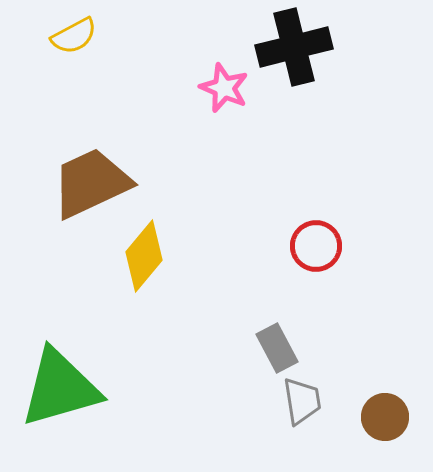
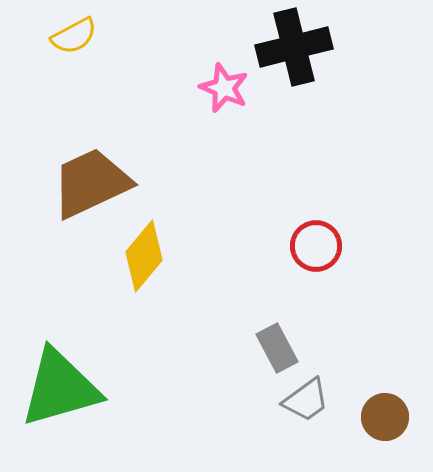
gray trapezoid: moved 4 px right, 1 px up; rotated 63 degrees clockwise
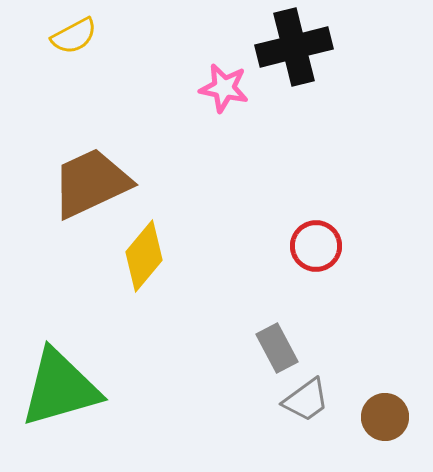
pink star: rotated 12 degrees counterclockwise
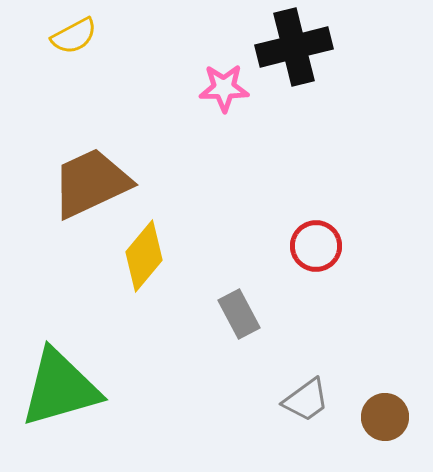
pink star: rotated 12 degrees counterclockwise
gray rectangle: moved 38 px left, 34 px up
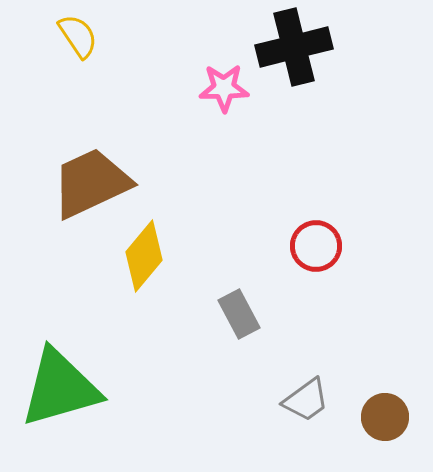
yellow semicircle: moved 4 px right; rotated 96 degrees counterclockwise
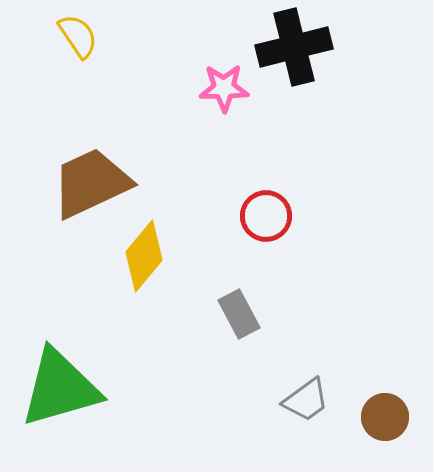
red circle: moved 50 px left, 30 px up
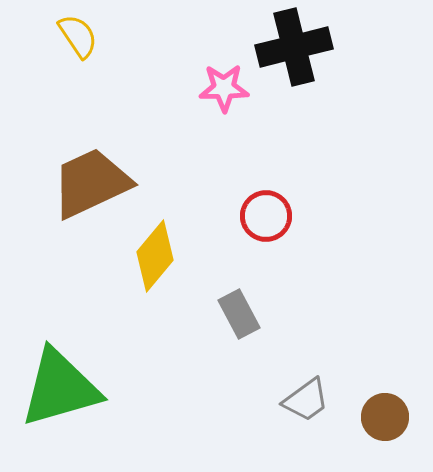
yellow diamond: moved 11 px right
